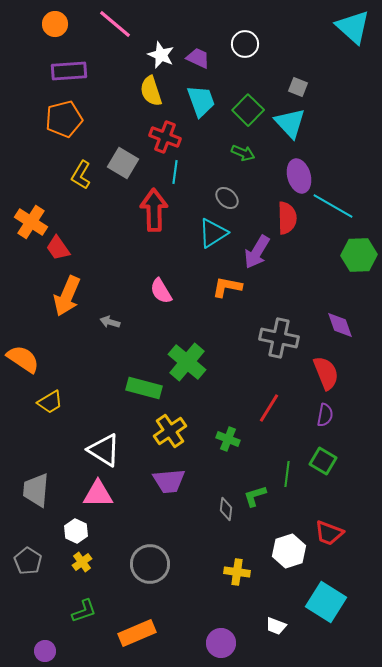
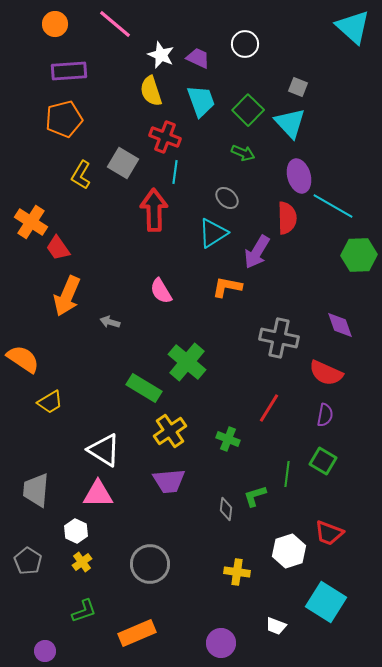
red semicircle at (326, 373): rotated 136 degrees clockwise
green rectangle at (144, 388): rotated 16 degrees clockwise
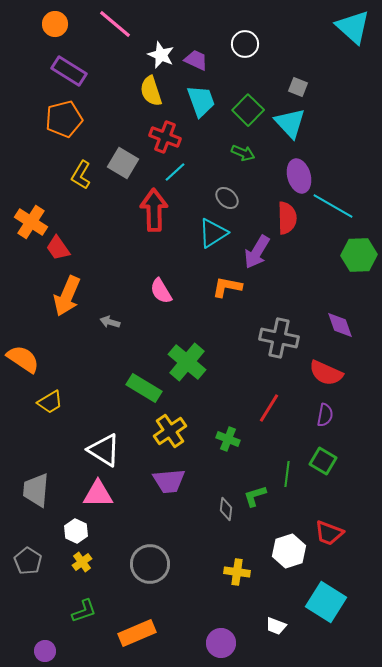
purple trapezoid at (198, 58): moved 2 px left, 2 px down
purple rectangle at (69, 71): rotated 36 degrees clockwise
cyan line at (175, 172): rotated 40 degrees clockwise
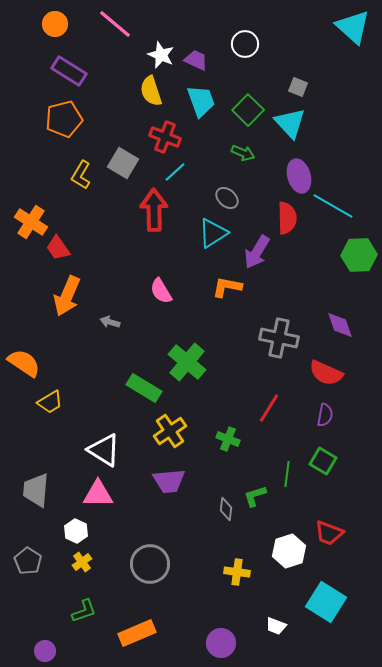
orange semicircle at (23, 359): moved 1 px right, 4 px down
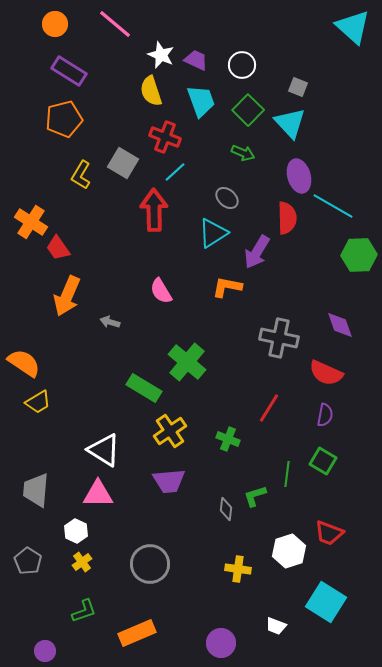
white circle at (245, 44): moved 3 px left, 21 px down
yellow trapezoid at (50, 402): moved 12 px left
yellow cross at (237, 572): moved 1 px right, 3 px up
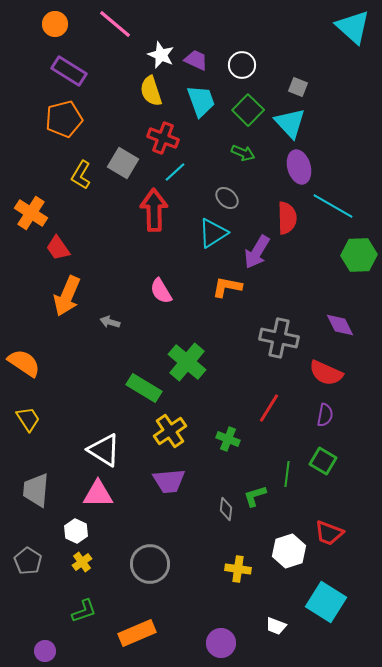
red cross at (165, 137): moved 2 px left, 1 px down
purple ellipse at (299, 176): moved 9 px up
orange cross at (31, 222): moved 9 px up
purple diamond at (340, 325): rotated 8 degrees counterclockwise
yellow trapezoid at (38, 402): moved 10 px left, 17 px down; rotated 92 degrees counterclockwise
